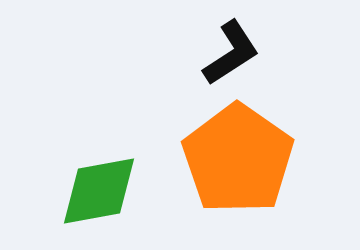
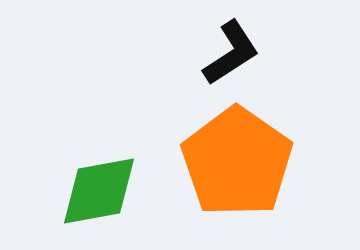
orange pentagon: moved 1 px left, 3 px down
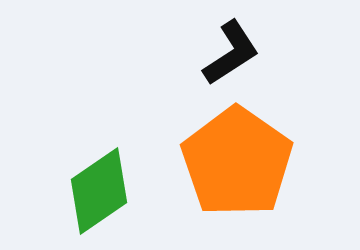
green diamond: rotated 24 degrees counterclockwise
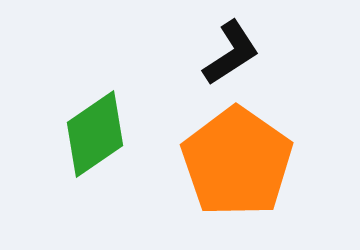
green diamond: moved 4 px left, 57 px up
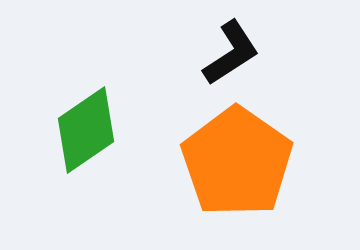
green diamond: moved 9 px left, 4 px up
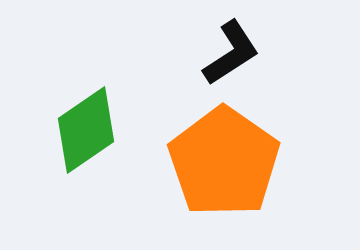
orange pentagon: moved 13 px left
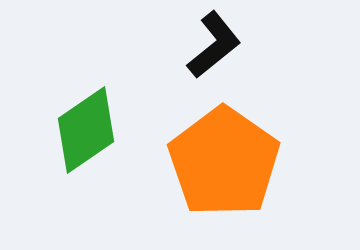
black L-shape: moved 17 px left, 8 px up; rotated 6 degrees counterclockwise
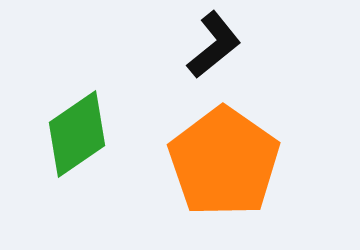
green diamond: moved 9 px left, 4 px down
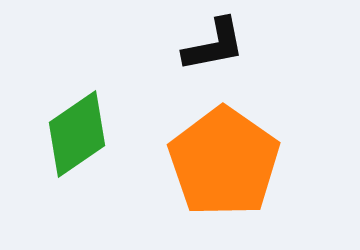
black L-shape: rotated 28 degrees clockwise
